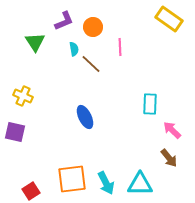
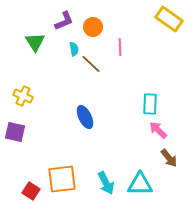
pink arrow: moved 14 px left
orange square: moved 10 px left
red square: rotated 24 degrees counterclockwise
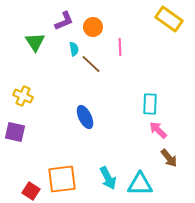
cyan arrow: moved 2 px right, 5 px up
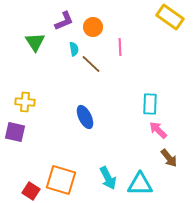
yellow rectangle: moved 1 px right, 2 px up
yellow cross: moved 2 px right, 6 px down; rotated 18 degrees counterclockwise
orange square: moved 1 px left, 1 px down; rotated 24 degrees clockwise
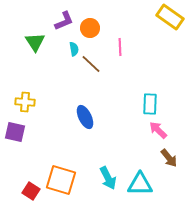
orange circle: moved 3 px left, 1 px down
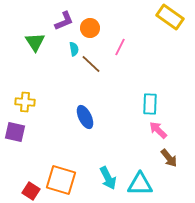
pink line: rotated 30 degrees clockwise
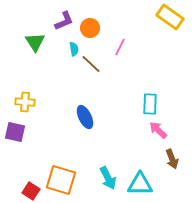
brown arrow: moved 3 px right, 1 px down; rotated 18 degrees clockwise
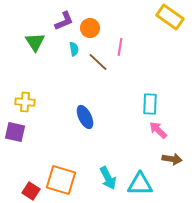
pink line: rotated 18 degrees counterclockwise
brown line: moved 7 px right, 2 px up
brown arrow: rotated 60 degrees counterclockwise
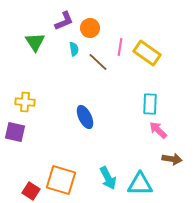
yellow rectangle: moved 23 px left, 36 px down
